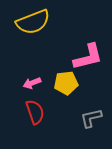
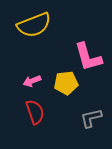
yellow semicircle: moved 1 px right, 3 px down
pink L-shape: rotated 88 degrees clockwise
pink arrow: moved 2 px up
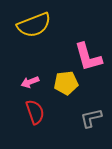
pink arrow: moved 2 px left, 1 px down
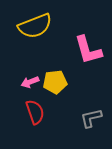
yellow semicircle: moved 1 px right, 1 px down
pink L-shape: moved 7 px up
yellow pentagon: moved 11 px left, 1 px up
